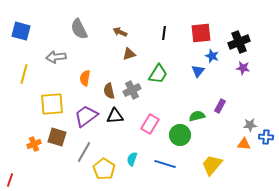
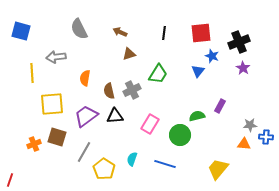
purple star: rotated 24 degrees clockwise
yellow line: moved 8 px right, 1 px up; rotated 18 degrees counterclockwise
yellow trapezoid: moved 6 px right, 4 px down
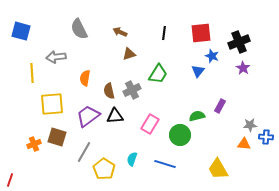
purple trapezoid: moved 2 px right
yellow trapezoid: rotated 70 degrees counterclockwise
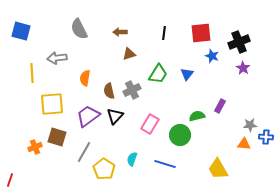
brown arrow: rotated 24 degrees counterclockwise
gray arrow: moved 1 px right, 1 px down
blue triangle: moved 11 px left, 3 px down
black triangle: rotated 42 degrees counterclockwise
orange cross: moved 1 px right, 3 px down
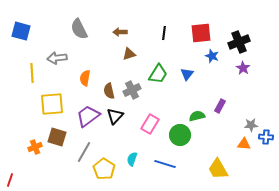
gray star: moved 1 px right
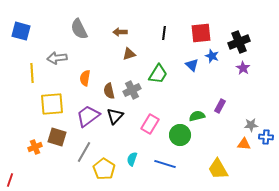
blue triangle: moved 5 px right, 9 px up; rotated 24 degrees counterclockwise
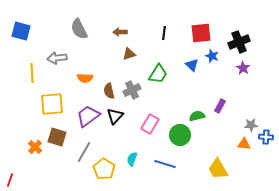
orange semicircle: rotated 98 degrees counterclockwise
orange cross: rotated 24 degrees counterclockwise
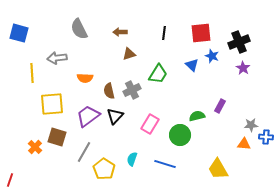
blue square: moved 2 px left, 2 px down
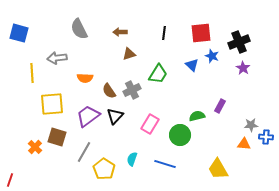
brown semicircle: rotated 21 degrees counterclockwise
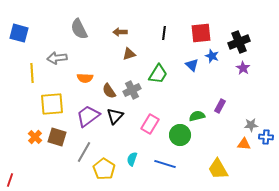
orange cross: moved 10 px up
